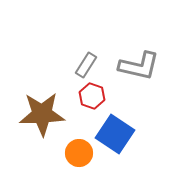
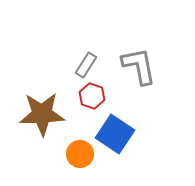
gray L-shape: rotated 114 degrees counterclockwise
orange circle: moved 1 px right, 1 px down
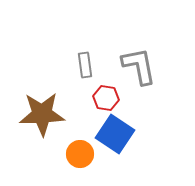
gray rectangle: moved 1 px left; rotated 40 degrees counterclockwise
red hexagon: moved 14 px right, 2 px down; rotated 10 degrees counterclockwise
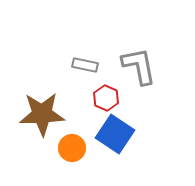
gray rectangle: rotated 70 degrees counterclockwise
red hexagon: rotated 15 degrees clockwise
orange circle: moved 8 px left, 6 px up
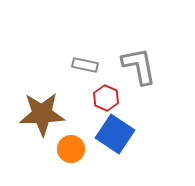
orange circle: moved 1 px left, 1 px down
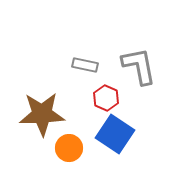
orange circle: moved 2 px left, 1 px up
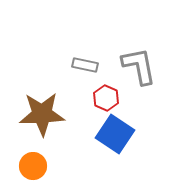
orange circle: moved 36 px left, 18 px down
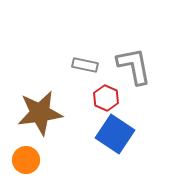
gray L-shape: moved 5 px left
brown star: moved 2 px left, 1 px up; rotated 6 degrees counterclockwise
orange circle: moved 7 px left, 6 px up
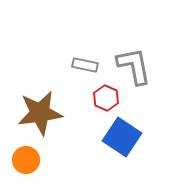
blue square: moved 7 px right, 3 px down
